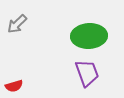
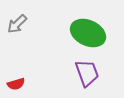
green ellipse: moved 1 px left, 3 px up; rotated 28 degrees clockwise
red semicircle: moved 2 px right, 2 px up
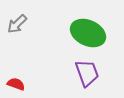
red semicircle: rotated 144 degrees counterclockwise
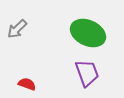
gray arrow: moved 5 px down
red semicircle: moved 11 px right
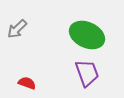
green ellipse: moved 1 px left, 2 px down
red semicircle: moved 1 px up
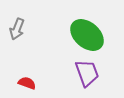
gray arrow: rotated 25 degrees counterclockwise
green ellipse: rotated 16 degrees clockwise
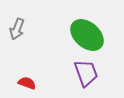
purple trapezoid: moved 1 px left
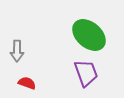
gray arrow: moved 22 px down; rotated 20 degrees counterclockwise
green ellipse: moved 2 px right
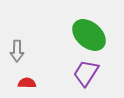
purple trapezoid: rotated 128 degrees counterclockwise
red semicircle: rotated 18 degrees counterclockwise
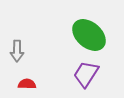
purple trapezoid: moved 1 px down
red semicircle: moved 1 px down
